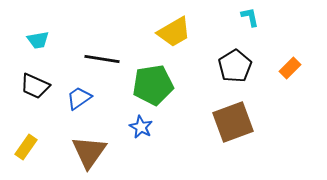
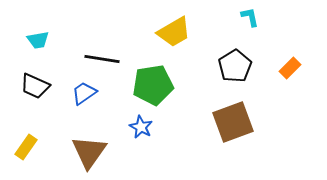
blue trapezoid: moved 5 px right, 5 px up
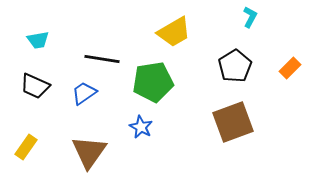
cyan L-shape: rotated 40 degrees clockwise
green pentagon: moved 3 px up
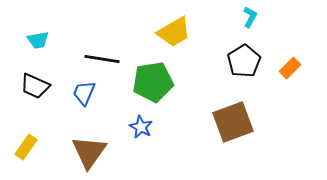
black pentagon: moved 9 px right, 5 px up
blue trapezoid: rotated 32 degrees counterclockwise
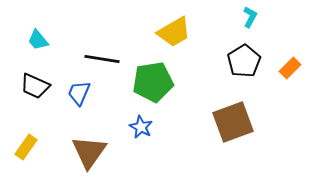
cyan trapezoid: rotated 60 degrees clockwise
blue trapezoid: moved 5 px left
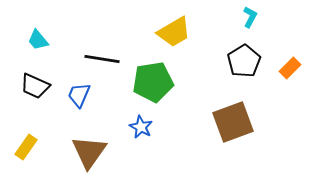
blue trapezoid: moved 2 px down
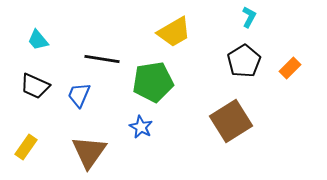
cyan L-shape: moved 1 px left
brown square: moved 2 px left, 1 px up; rotated 12 degrees counterclockwise
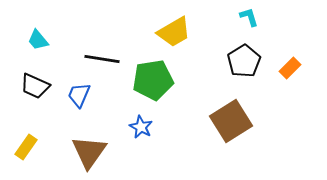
cyan L-shape: rotated 45 degrees counterclockwise
green pentagon: moved 2 px up
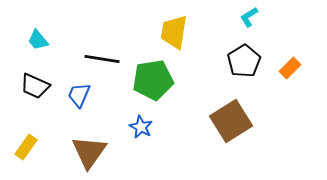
cyan L-shape: rotated 105 degrees counterclockwise
yellow trapezoid: rotated 129 degrees clockwise
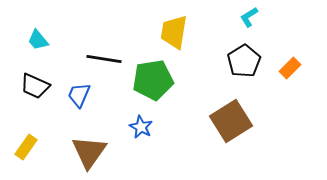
black line: moved 2 px right
